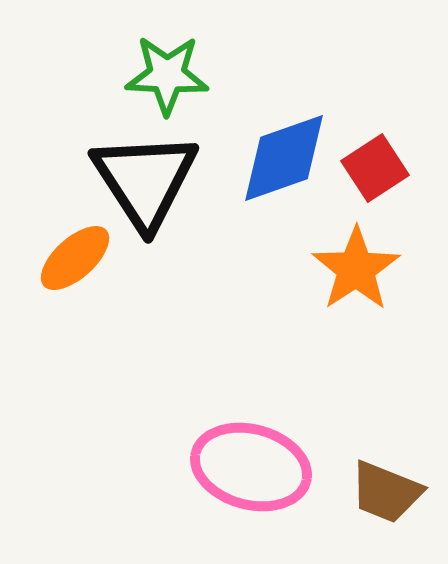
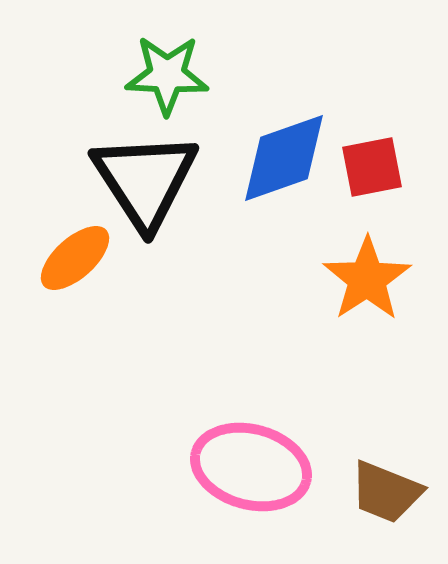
red square: moved 3 px left, 1 px up; rotated 22 degrees clockwise
orange star: moved 11 px right, 10 px down
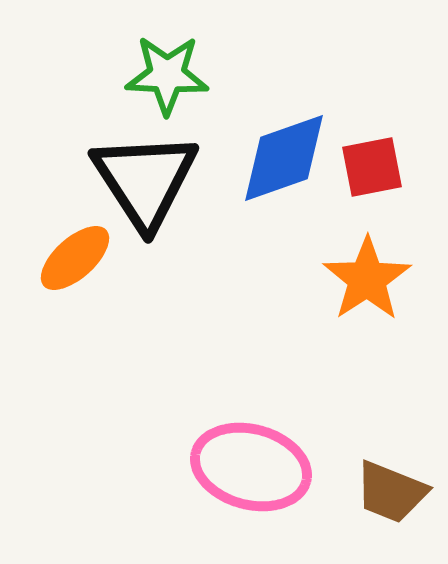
brown trapezoid: moved 5 px right
